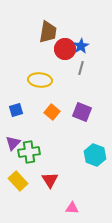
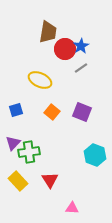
gray line: rotated 40 degrees clockwise
yellow ellipse: rotated 20 degrees clockwise
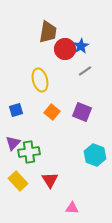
gray line: moved 4 px right, 3 px down
yellow ellipse: rotated 50 degrees clockwise
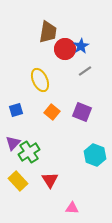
yellow ellipse: rotated 10 degrees counterclockwise
green cross: rotated 25 degrees counterclockwise
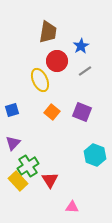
red circle: moved 8 px left, 12 px down
blue square: moved 4 px left
green cross: moved 1 px left, 14 px down
pink triangle: moved 1 px up
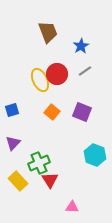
brown trapezoid: rotated 30 degrees counterclockwise
red circle: moved 13 px down
green cross: moved 11 px right, 3 px up; rotated 10 degrees clockwise
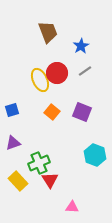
red circle: moved 1 px up
purple triangle: rotated 28 degrees clockwise
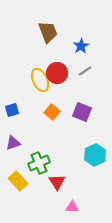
cyan hexagon: rotated 15 degrees clockwise
red triangle: moved 7 px right, 2 px down
